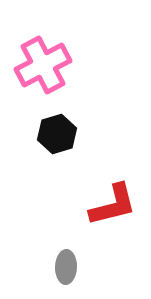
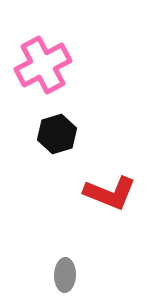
red L-shape: moved 3 px left, 12 px up; rotated 36 degrees clockwise
gray ellipse: moved 1 px left, 8 px down
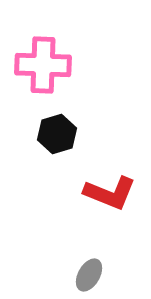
pink cross: rotated 30 degrees clockwise
gray ellipse: moved 24 px right; rotated 28 degrees clockwise
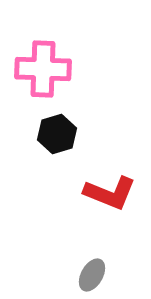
pink cross: moved 4 px down
gray ellipse: moved 3 px right
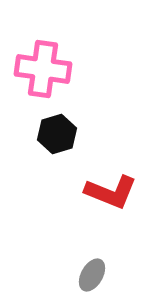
pink cross: rotated 6 degrees clockwise
red L-shape: moved 1 px right, 1 px up
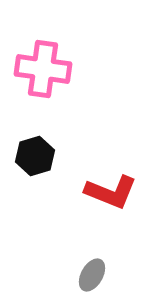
black hexagon: moved 22 px left, 22 px down
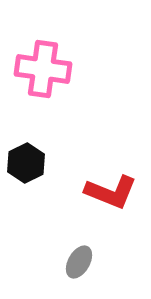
black hexagon: moved 9 px left, 7 px down; rotated 9 degrees counterclockwise
gray ellipse: moved 13 px left, 13 px up
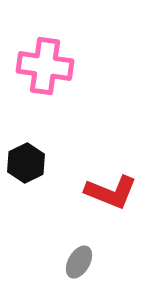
pink cross: moved 2 px right, 3 px up
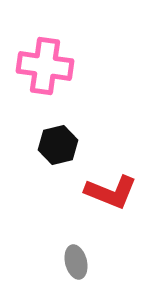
black hexagon: moved 32 px right, 18 px up; rotated 12 degrees clockwise
gray ellipse: moved 3 px left; rotated 44 degrees counterclockwise
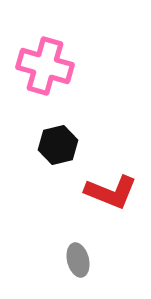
pink cross: rotated 8 degrees clockwise
gray ellipse: moved 2 px right, 2 px up
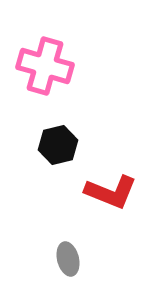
gray ellipse: moved 10 px left, 1 px up
